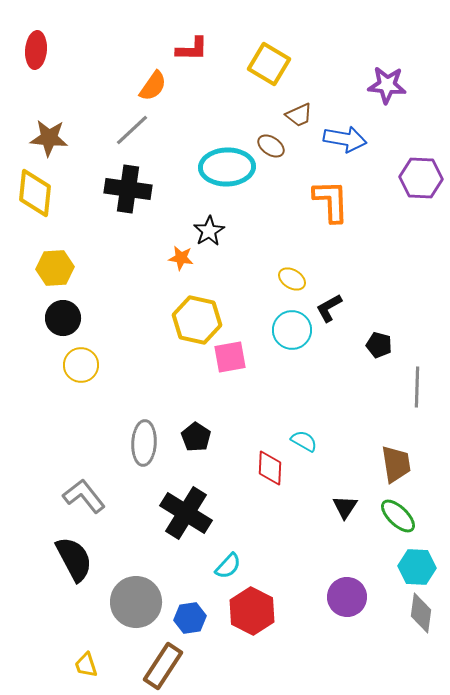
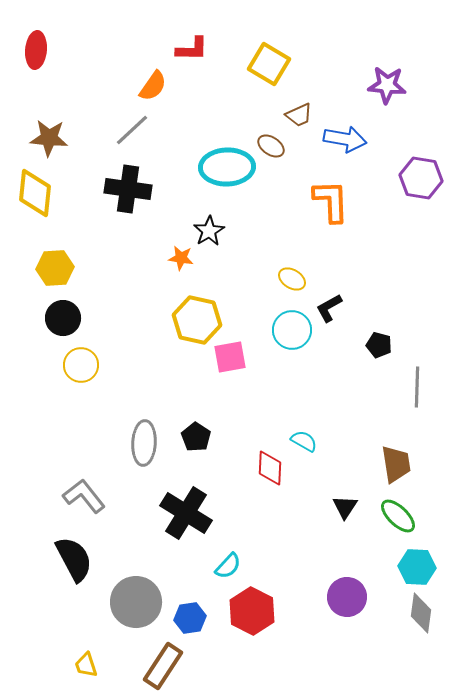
purple hexagon at (421, 178): rotated 6 degrees clockwise
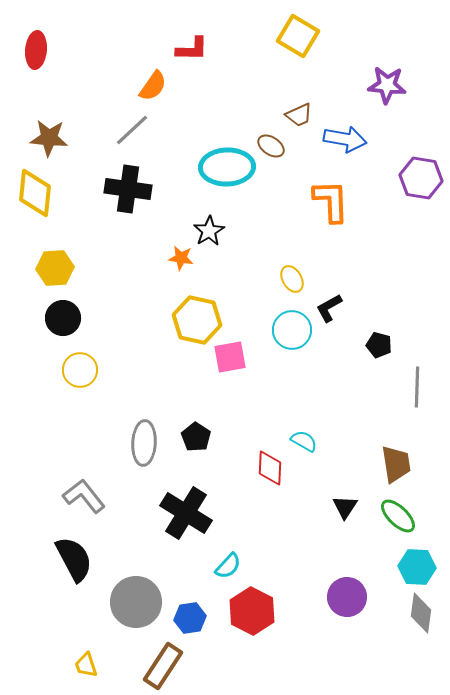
yellow square at (269, 64): moved 29 px right, 28 px up
yellow ellipse at (292, 279): rotated 28 degrees clockwise
yellow circle at (81, 365): moved 1 px left, 5 px down
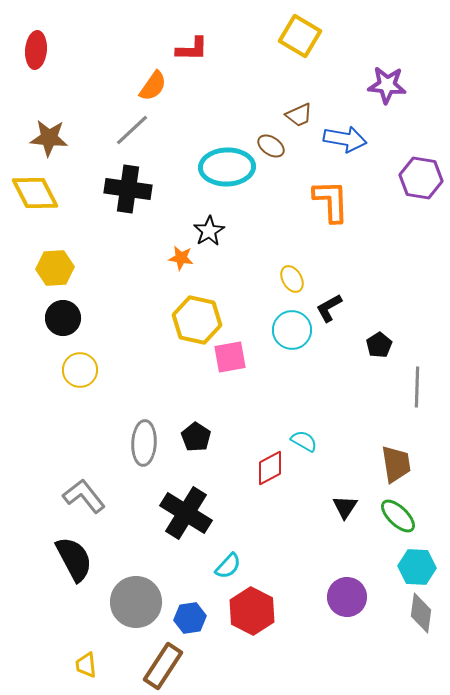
yellow square at (298, 36): moved 2 px right
yellow diamond at (35, 193): rotated 33 degrees counterclockwise
black pentagon at (379, 345): rotated 25 degrees clockwise
red diamond at (270, 468): rotated 60 degrees clockwise
yellow trapezoid at (86, 665): rotated 12 degrees clockwise
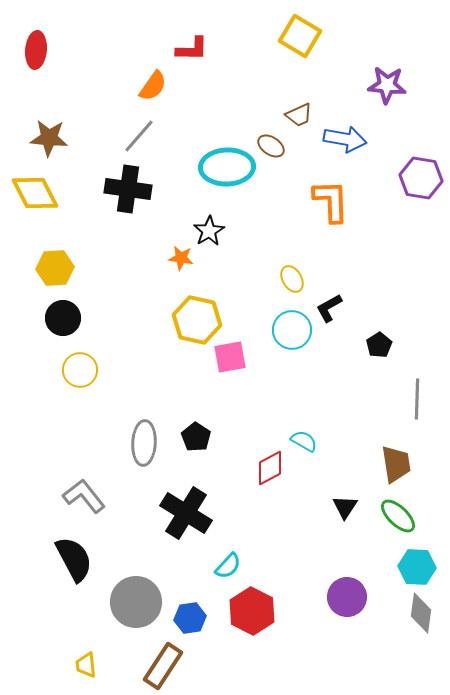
gray line at (132, 130): moved 7 px right, 6 px down; rotated 6 degrees counterclockwise
gray line at (417, 387): moved 12 px down
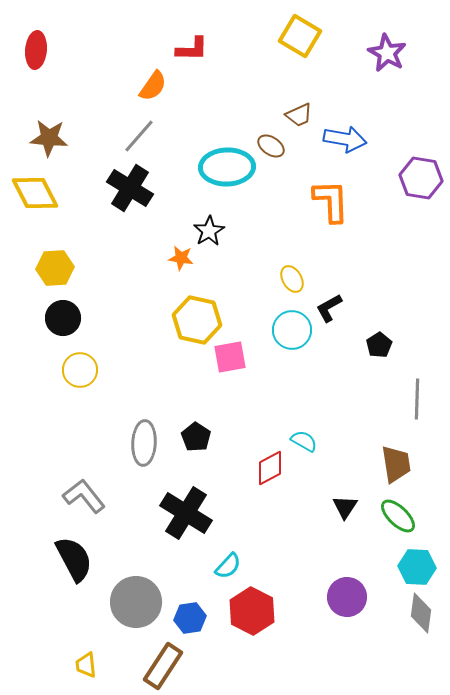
purple star at (387, 85): moved 32 px up; rotated 24 degrees clockwise
black cross at (128, 189): moved 2 px right, 1 px up; rotated 24 degrees clockwise
